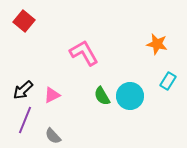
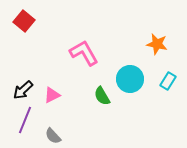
cyan circle: moved 17 px up
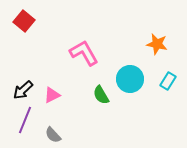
green semicircle: moved 1 px left, 1 px up
gray semicircle: moved 1 px up
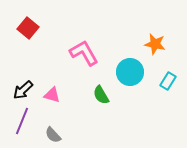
red square: moved 4 px right, 7 px down
orange star: moved 2 px left
cyan circle: moved 7 px up
pink triangle: rotated 42 degrees clockwise
purple line: moved 3 px left, 1 px down
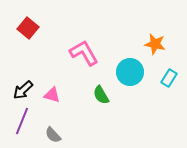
cyan rectangle: moved 1 px right, 3 px up
